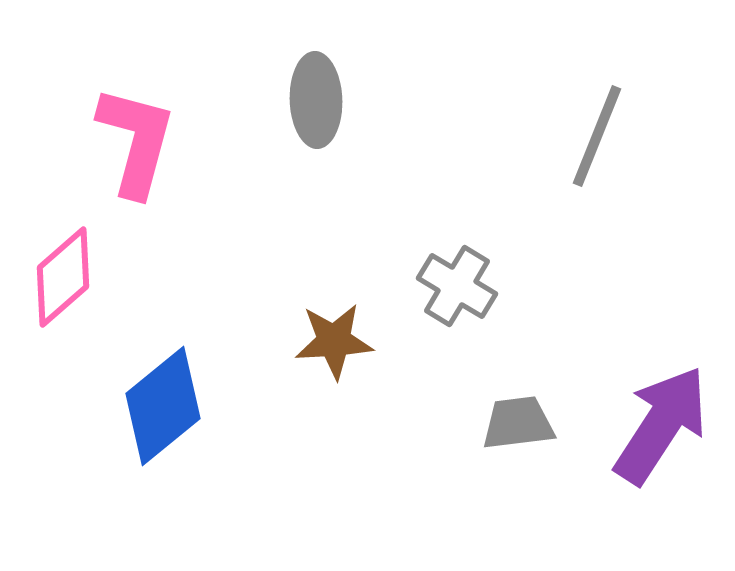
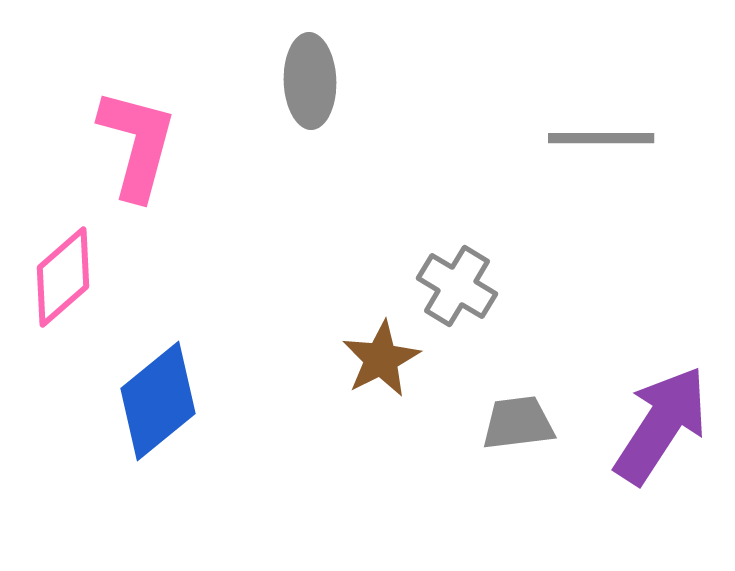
gray ellipse: moved 6 px left, 19 px up
gray line: moved 4 px right, 2 px down; rotated 68 degrees clockwise
pink L-shape: moved 1 px right, 3 px down
brown star: moved 47 px right, 18 px down; rotated 24 degrees counterclockwise
blue diamond: moved 5 px left, 5 px up
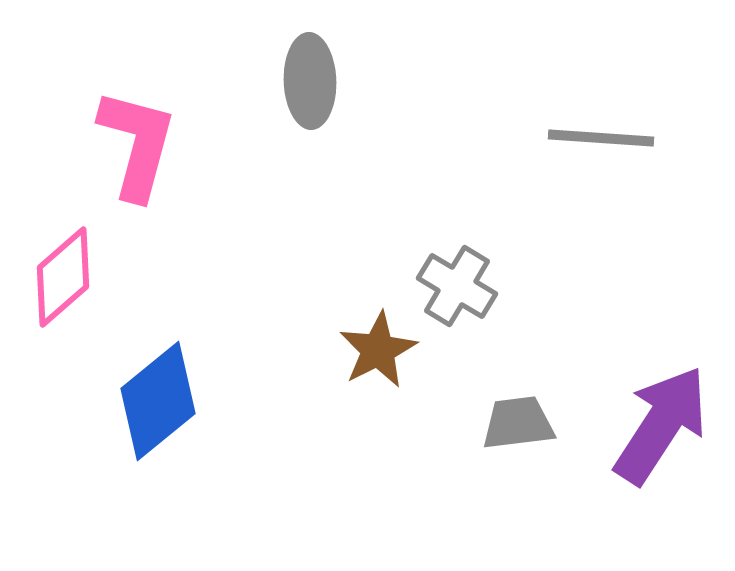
gray line: rotated 4 degrees clockwise
brown star: moved 3 px left, 9 px up
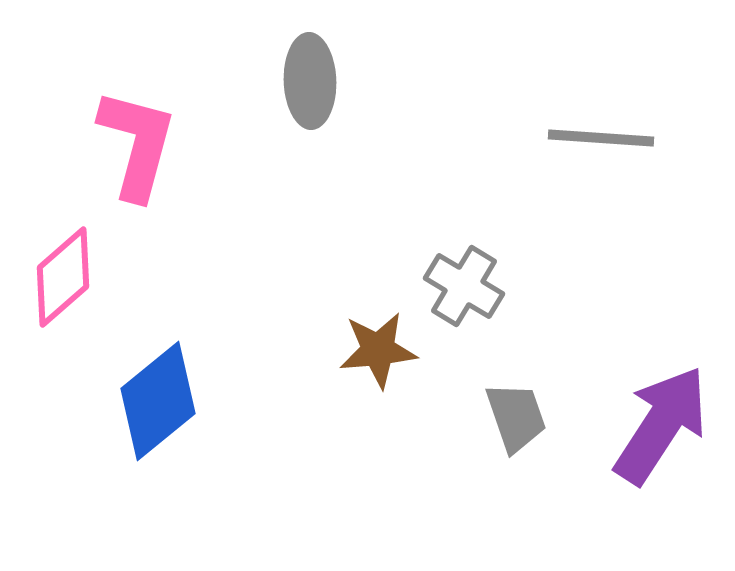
gray cross: moved 7 px right
brown star: rotated 22 degrees clockwise
gray trapezoid: moved 2 px left, 6 px up; rotated 78 degrees clockwise
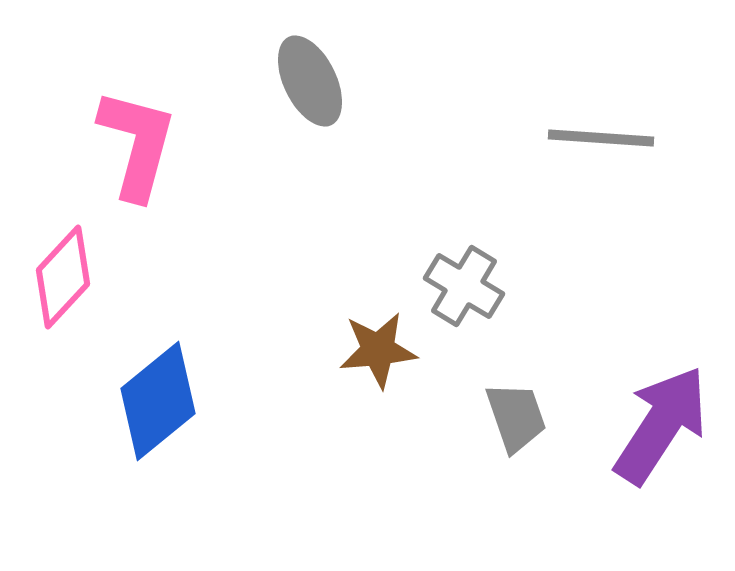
gray ellipse: rotated 24 degrees counterclockwise
pink diamond: rotated 6 degrees counterclockwise
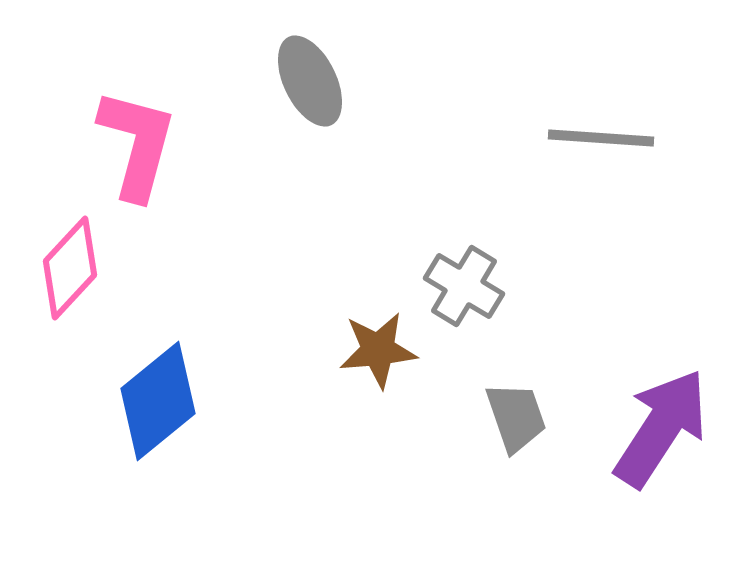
pink diamond: moved 7 px right, 9 px up
purple arrow: moved 3 px down
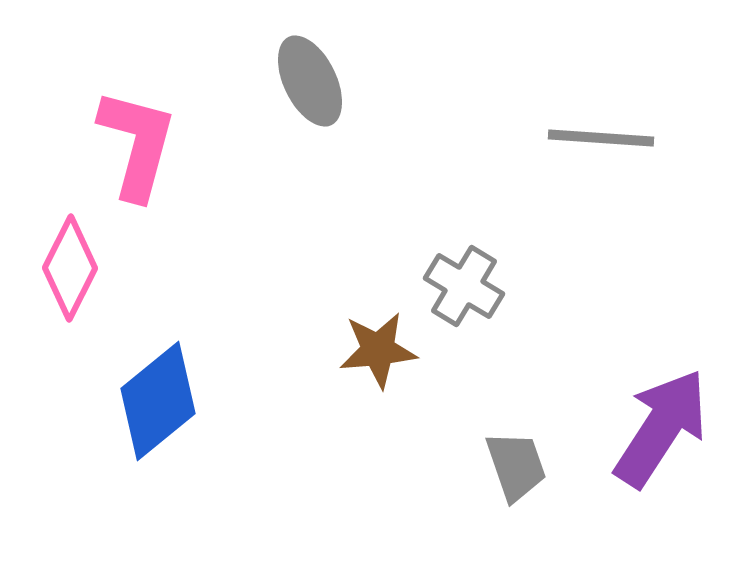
pink diamond: rotated 16 degrees counterclockwise
gray trapezoid: moved 49 px down
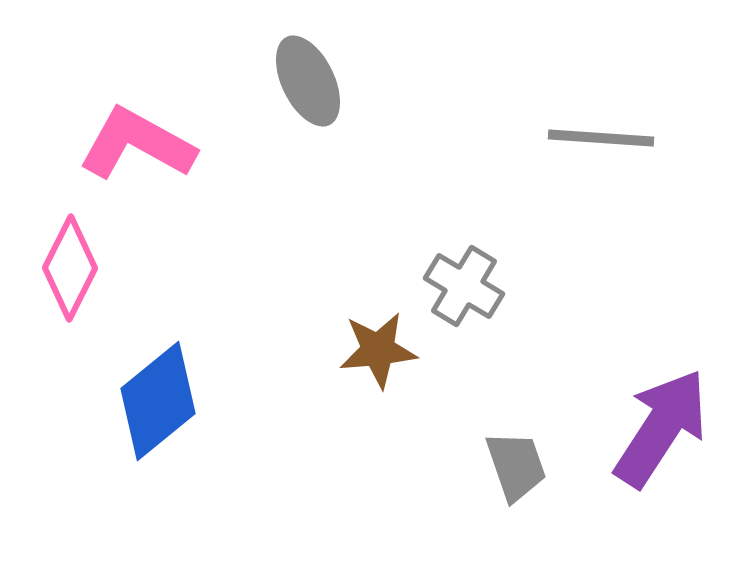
gray ellipse: moved 2 px left
pink L-shape: rotated 76 degrees counterclockwise
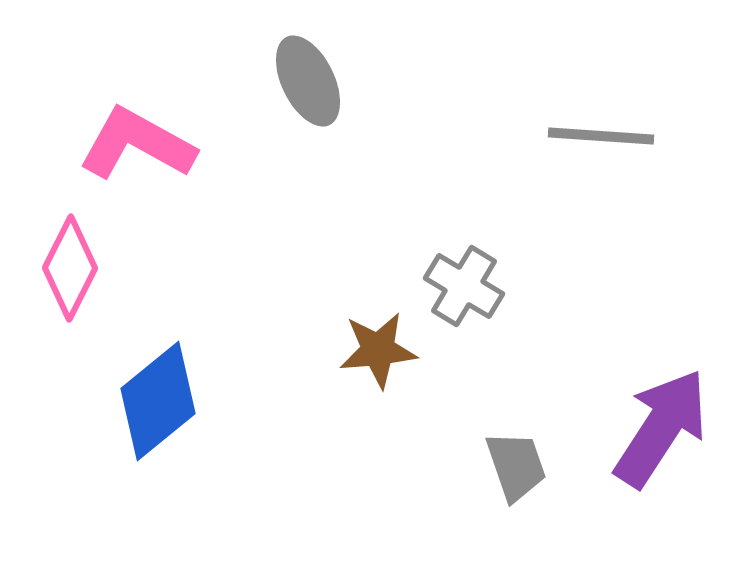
gray line: moved 2 px up
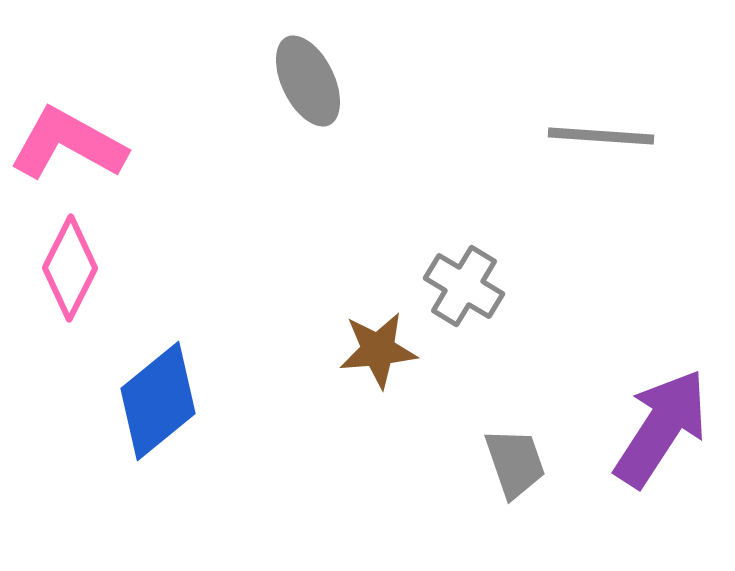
pink L-shape: moved 69 px left
gray trapezoid: moved 1 px left, 3 px up
